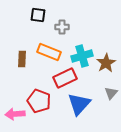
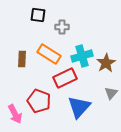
orange rectangle: moved 2 px down; rotated 10 degrees clockwise
blue triangle: moved 3 px down
pink arrow: rotated 114 degrees counterclockwise
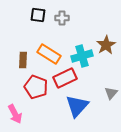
gray cross: moved 9 px up
brown rectangle: moved 1 px right, 1 px down
brown star: moved 18 px up
red pentagon: moved 3 px left, 14 px up
blue triangle: moved 2 px left, 1 px up
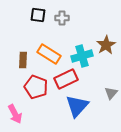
red rectangle: moved 1 px right, 1 px down
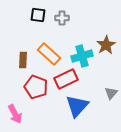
orange rectangle: rotated 10 degrees clockwise
